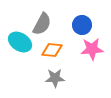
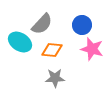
gray semicircle: rotated 15 degrees clockwise
pink star: rotated 20 degrees clockwise
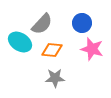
blue circle: moved 2 px up
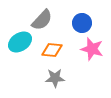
gray semicircle: moved 4 px up
cyan ellipse: rotated 65 degrees counterclockwise
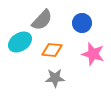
pink star: moved 1 px right, 5 px down
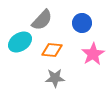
pink star: rotated 25 degrees clockwise
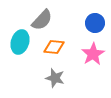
blue circle: moved 13 px right
cyan ellipse: rotated 40 degrees counterclockwise
orange diamond: moved 2 px right, 3 px up
gray star: rotated 18 degrees clockwise
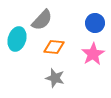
cyan ellipse: moved 3 px left, 3 px up
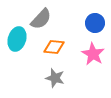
gray semicircle: moved 1 px left, 1 px up
pink star: rotated 10 degrees counterclockwise
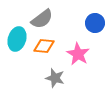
gray semicircle: moved 1 px right; rotated 10 degrees clockwise
orange diamond: moved 10 px left, 1 px up
pink star: moved 15 px left
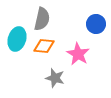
gray semicircle: rotated 40 degrees counterclockwise
blue circle: moved 1 px right, 1 px down
